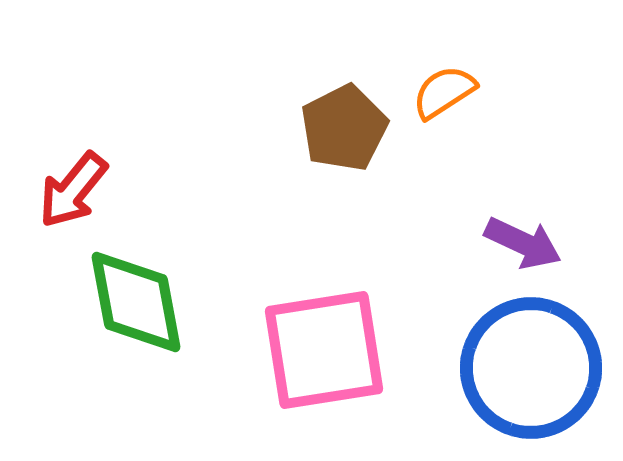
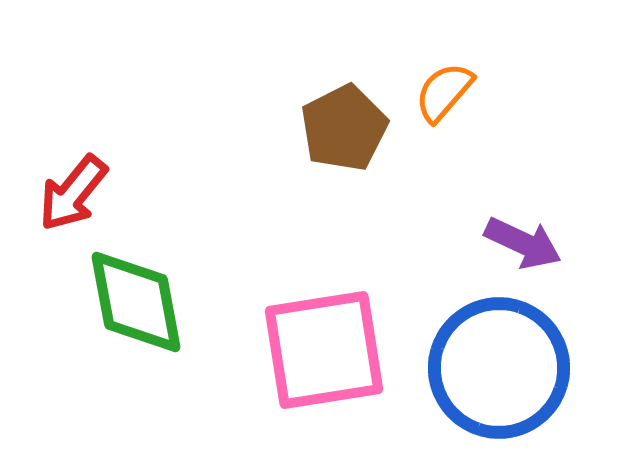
orange semicircle: rotated 16 degrees counterclockwise
red arrow: moved 3 px down
blue circle: moved 32 px left
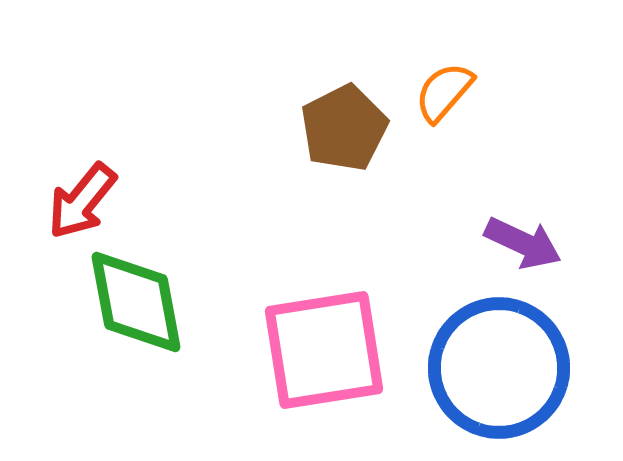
red arrow: moved 9 px right, 8 px down
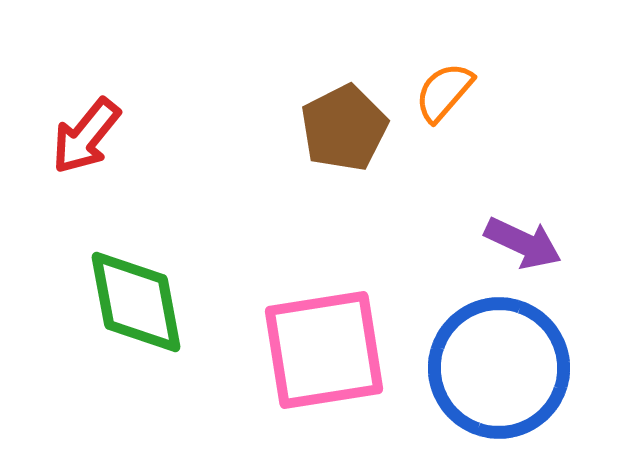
red arrow: moved 4 px right, 65 px up
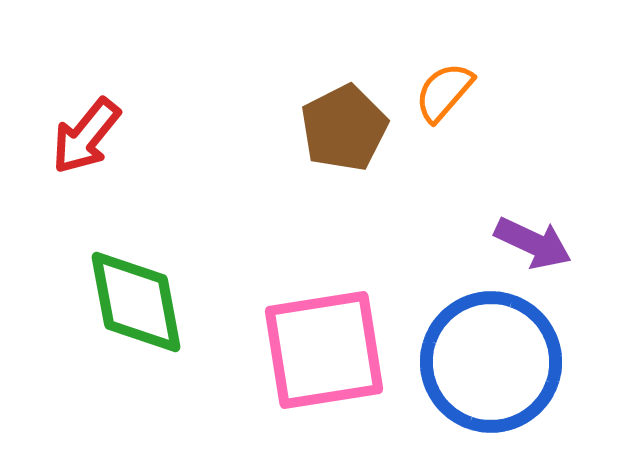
purple arrow: moved 10 px right
blue circle: moved 8 px left, 6 px up
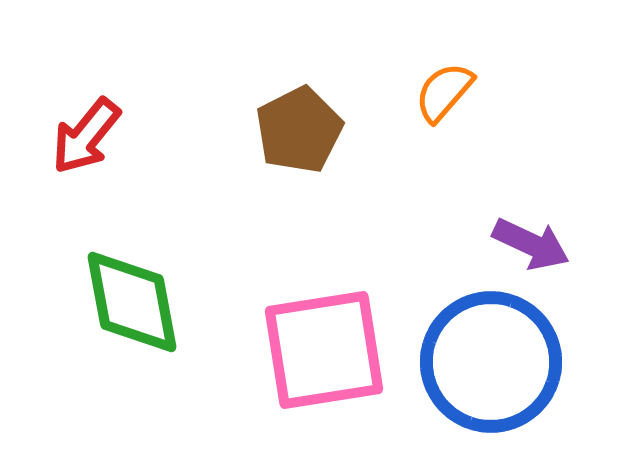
brown pentagon: moved 45 px left, 2 px down
purple arrow: moved 2 px left, 1 px down
green diamond: moved 4 px left
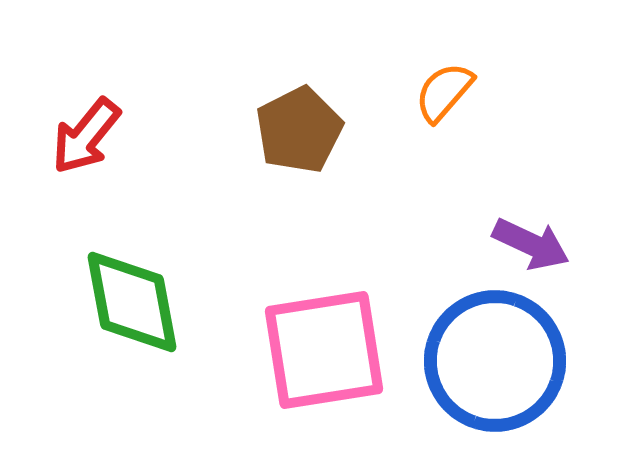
blue circle: moved 4 px right, 1 px up
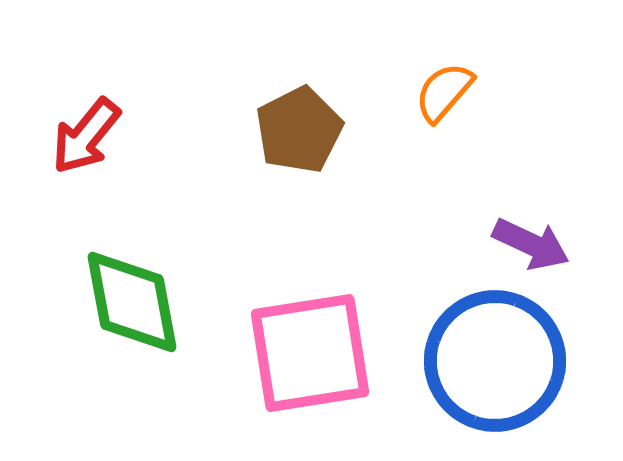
pink square: moved 14 px left, 3 px down
